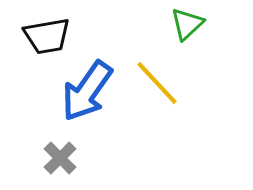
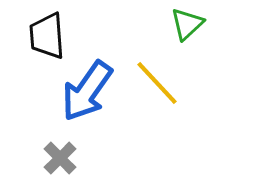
black trapezoid: rotated 96 degrees clockwise
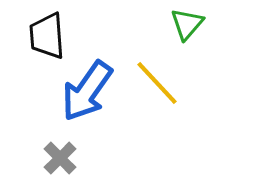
green triangle: rotated 6 degrees counterclockwise
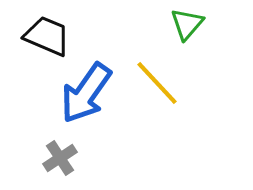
black trapezoid: rotated 117 degrees clockwise
blue arrow: moved 1 px left, 2 px down
gray cross: rotated 12 degrees clockwise
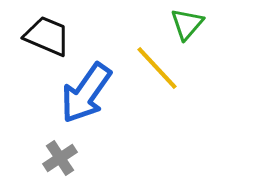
yellow line: moved 15 px up
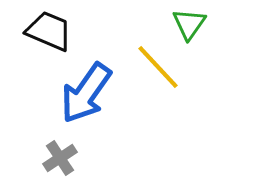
green triangle: moved 2 px right; rotated 6 degrees counterclockwise
black trapezoid: moved 2 px right, 5 px up
yellow line: moved 1 px right, 1 px up
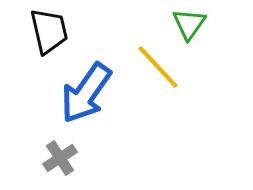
black trapezoid: rotated 54 degrees clockwise
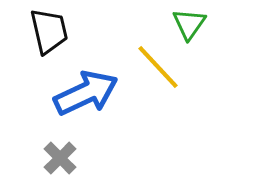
blue arrow: rotated 150 degrees counterclockwise
gray cross: rotated 12 degrees counterclockwise
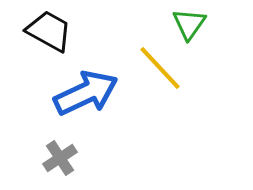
black trapezoid: rotated 48 degrees counterclockwise
yellow line: moved 2 px right, 1 px down
gray cross: rotated 12 degrees clockwise
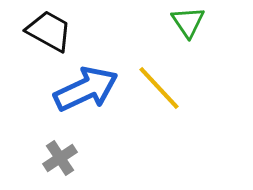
green triangle: moved 1 px left, 2 px up; rotated 9 degrees counterclockwise
yellow line: moved 1 px left, 20 px down
blue arrow: moved 4 px up
